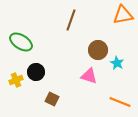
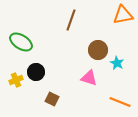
pink triangle: moved 2 px down
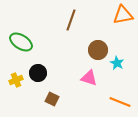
black circle: moved 2 px right, 1 px down
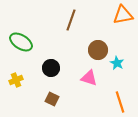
black circle: moved 13 px right, 5 px up
orange line: rotated 50 degrees clockwise
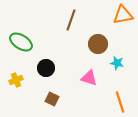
brown circle: moved 6 px up
cyan star: rotated 16 degrees counterclockwise
black circle: moved 5 px left
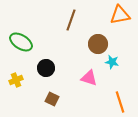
orange triangle: moved 3 px left
cyan star: moved 5 px left, 1 px up
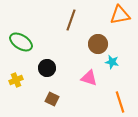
black circle: moved 1 px right
